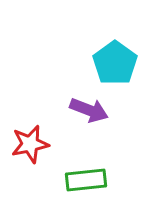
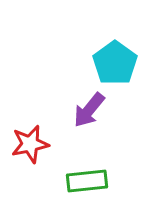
purple arrow: rotated 108 degrees clockwise
green rectangle: moved 1 px right, 1 px down
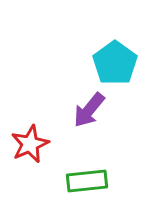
red star: rotated 12 degrees counterclockwise
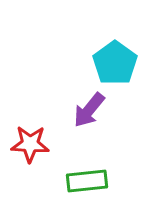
red star: rotated 27 degrees clockwise
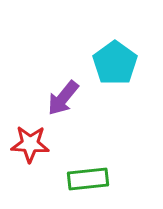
purple arrow: moved 26 px left, 12 px up
green rectangle: moved 1 px right, 2 px up
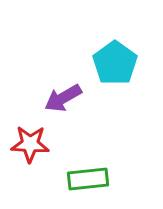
purple arrow: rotated 21 degrees clockwise
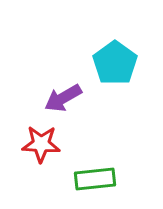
red star: moved 11 px right
green rectangle: moved 7 px right
